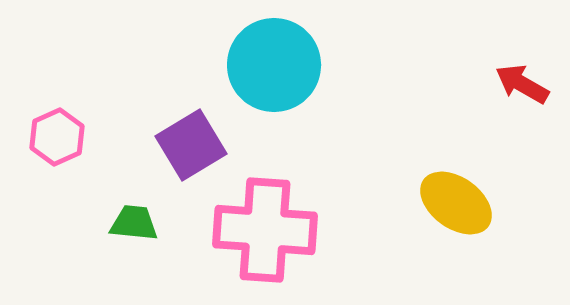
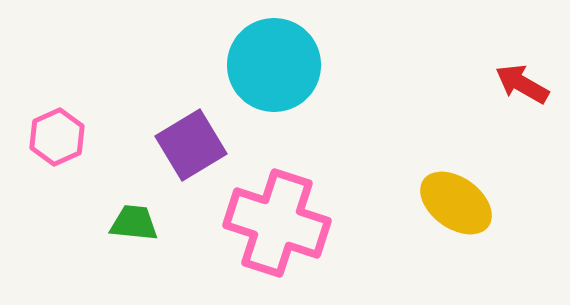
pink cross: moved 12 px right, 7 px up; rotated 14 degrees clockwise
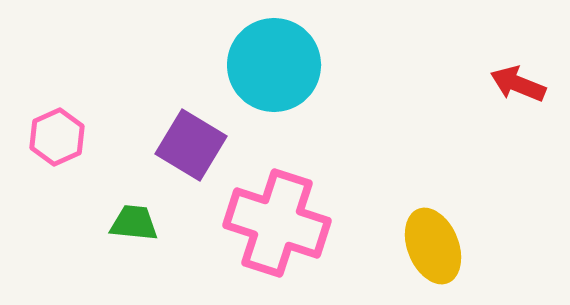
red arrow: moved 4 px left; rotated 8 degrees counterclockwise
purple square: rotated 28 degrees counterclockwise
yellow ellipse: moved 23 px left, 43 px down; rotated 32 degrees clockwise
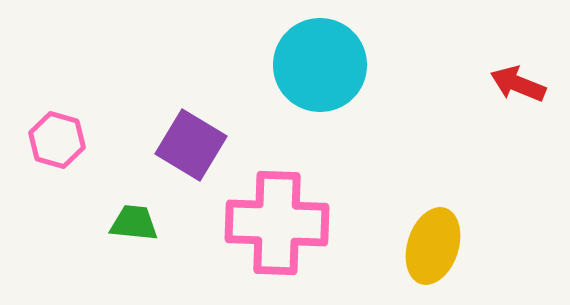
cyan circle: moved 46 px right
pink hexagon: moved 3 px down; rotated 20 degrees counterclockwise
pink cross: rotated 16 degrees counterclockwise
yellow ellipse: rotated 40 degrees clockwise
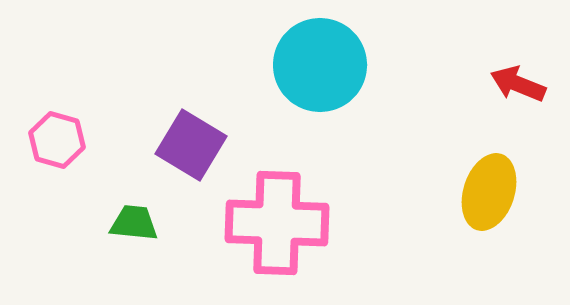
yellow ellipse: moved 56 px right, 54 px up
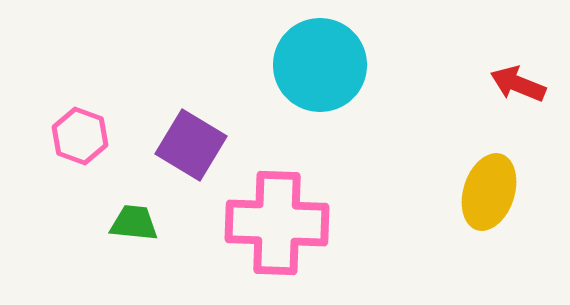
pink hexagon: moved 23 px right, 4 px up; rotated 4 degrees clockwise
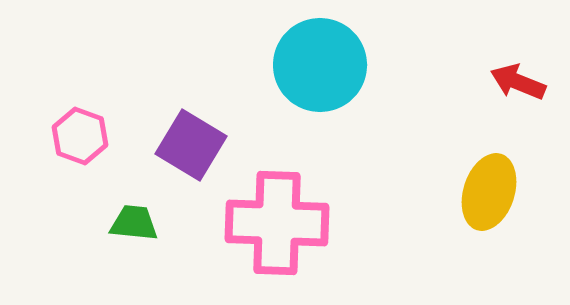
red arrow: moved 2 px up
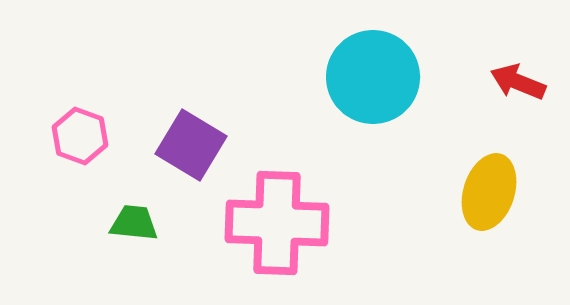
cyan circle: moved 53 px right, 12 px down
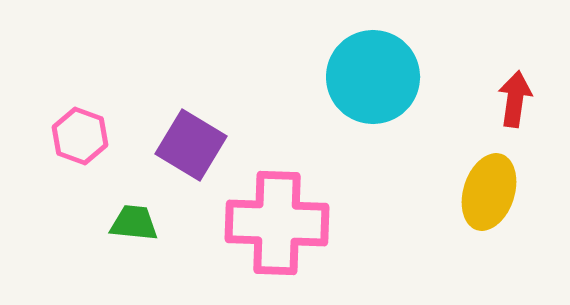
red arrow: moved 3 px left, 17 px down; rotated 76 degrees clockwise
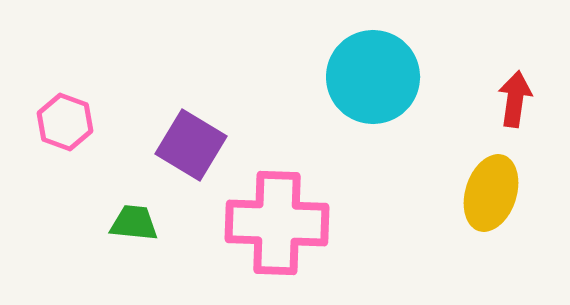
pink hexagon: moved 15 px left, 14 px up
yellow ellipse: moved 2 px right, 1 px down
